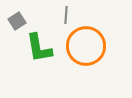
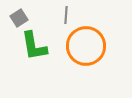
gray square: moved 2 px right, 3 px up
green L-shape: moved 5 px left, 2 px up
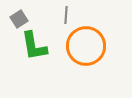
gray square: moved 1 px down
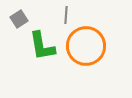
green L-shape: moved 8 px right
